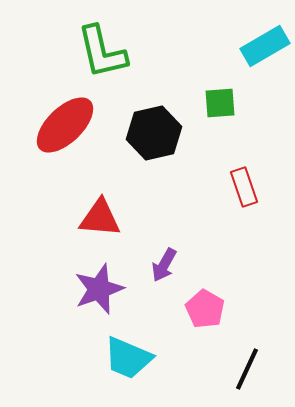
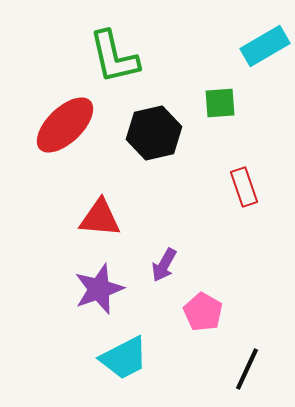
green L-shape: moved 12 px right, 5 px down
pink pentagon: moved 2 px left, 3 px down
cyan trapezoid: moved 4 px left; rotated 50 degrees counterclockwise
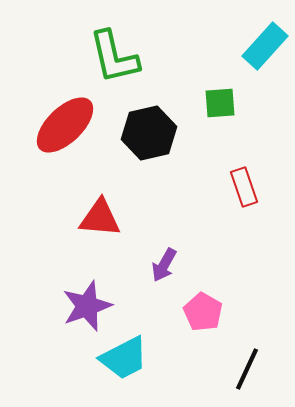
cyan rectangle: rotated 18 degrees counterclockwise
black hexagon: moved 5 px left
purple star: moved 12 px left, 17 px down
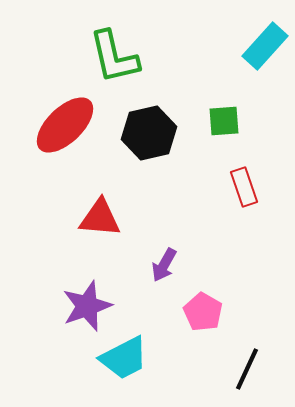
green square: moved 4 px right, 18 px down
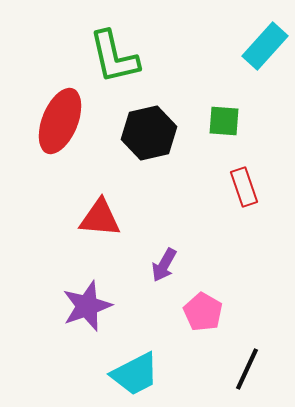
green square: rotated 8 degrees clockwise
red ellipse: moved 5 px left, 4 px up; rotated 24 degrees counterclockwise
cyan trapezoid: moved 11 px right, 16 px down
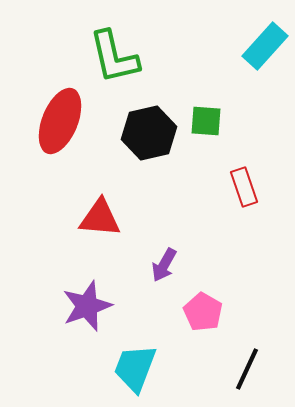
green square: moved 18 px left
cyan trapezoid: moved 6 px up; rotated 138 degrees clockwise
